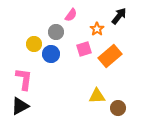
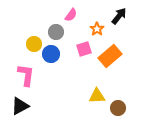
pink L-shape: moved 2 px right, 4 px up
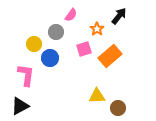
blue circle: moved 1 px left, 4 px down
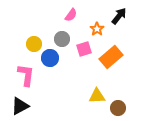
gray circle: moved 6 px right, 7 px down
orange rectangle: moved 1 px right, 1 px down
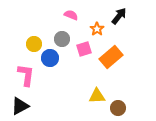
pink semicircle: rotated 104 degrees counterclockwise
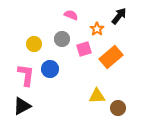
blue circle: moved 11 px down
black triangle: moved 2 px right
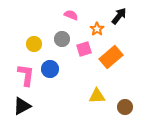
brown circle: moved 7 px right, 1 px up
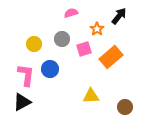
pink semicircle: moved 2 px up; rotated 40 degrees counterclockwise
yellow triangle: moved 6 px left
black triangle: moved 4 px up
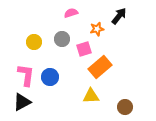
orange star: rotated 24 degrees clockwise
yellow circle: moved 2 px up
orange rectangle: moved 11 px left, 10 px down
blue circle: moved 8 px down
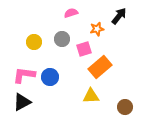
pink L-shape: moved 2 px left; rotated 90 degrees counterclockwise
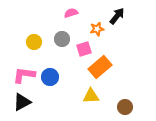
black arrow: moved 2 px left
